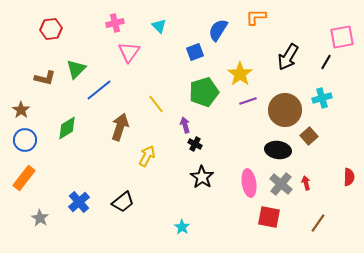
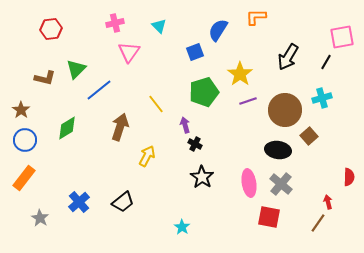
red arrow: moved 22 px right, 19 px down
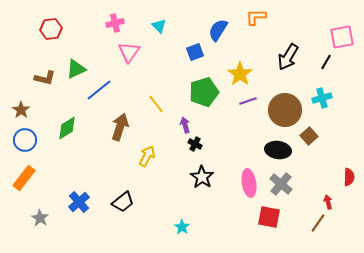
green triangle: rotated 20 degrees clockwise
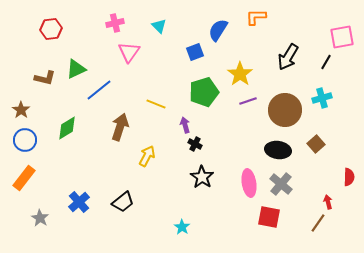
yellow line: rotated 30 degrees counterclockwise
brown square: moved 7 px right, 8 px down
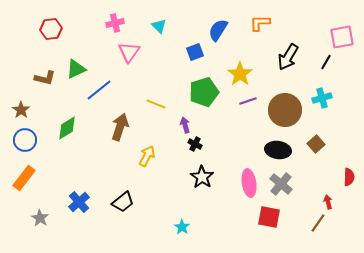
orange L-shape: moved 4 px right, 6 px down
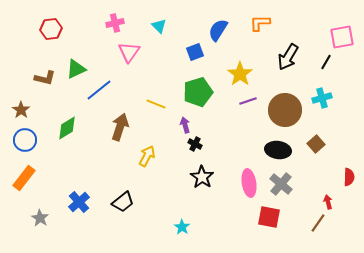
green pentagon: moved 6 px left
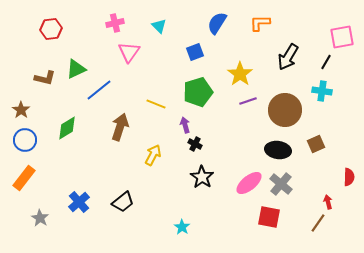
blue semicircle: moved 1 px left, 7 px up
cyan cross: moved 7 px up; rotated 24 degrees clockwise
brown square: rotated 18 degrees clockwise
yellow arrow: moved 6 px right, 1 px up
pink ellipse: rotated 60 degrees clockwise
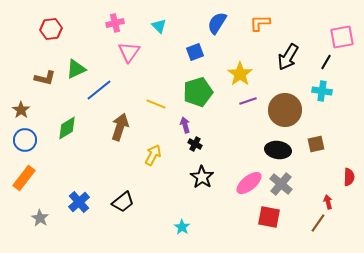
brown square: rotated 12 degrees clockwise
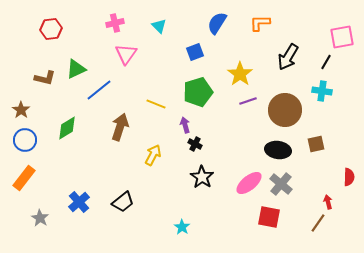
pink triangle: moved 3 px left, 2 px down
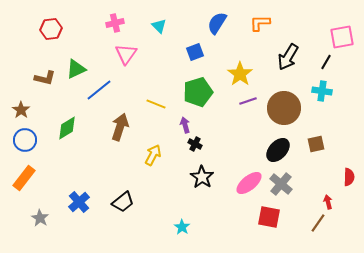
brown circle: moved 1 px left, 2 px up
black ellipse: rotated 55 degrees counterclockwise
